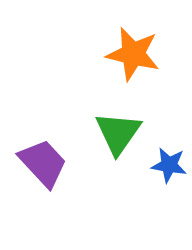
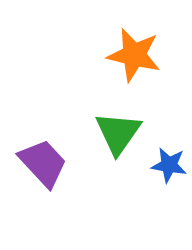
orange star: moved 1 px right, 1 px down
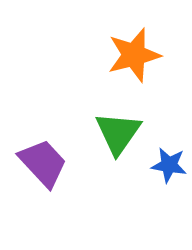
orange star: rotated 28 degrees counterclockwise
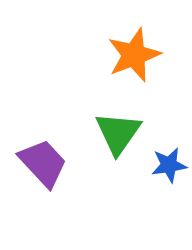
orange star: rotated 6 degrees counterclockwise
blue star: rotated 18 degrees counterclockwise
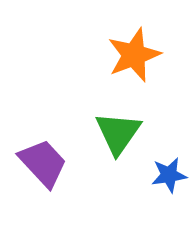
blue star: moved 10 px down
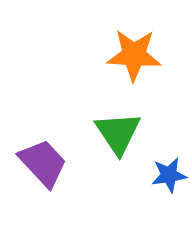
orange star: rotated 24 degrees clockwise
green triangle: rotated 9 degrees counterclockwise
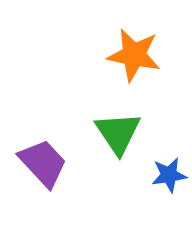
orange star: rotated 8 degrees clockwise
